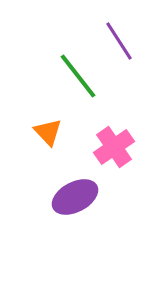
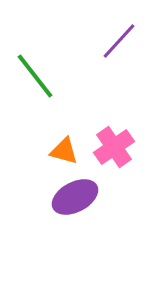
purple line: rotated 75 degrees clockwise
green line: moved 43 px left
orange triangle: moved 16 px right, 19 px down; rotated 32 degrees counterclockwise
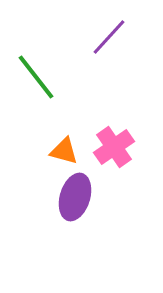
purple line: moved 10 px left, 4 px up
green line: moved 1 px right, 1 px down
purple ellipse: rotated 45 degrees counterclockwise
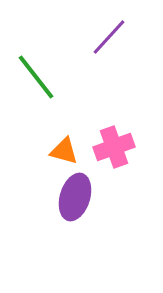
pink cross: rotated 15 degrees clockwise
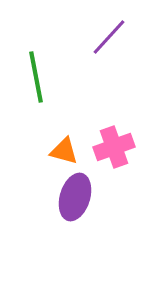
green line: rotated 27 degrees clockwise
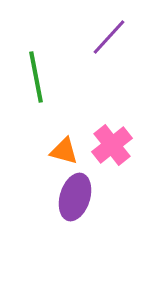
pink cross: moved 2 px left, 2 px up; rotated 18 degrees counterclockwise
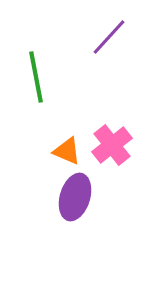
orange triangle: moved 3 px right; rotated 8 degrees clockwise
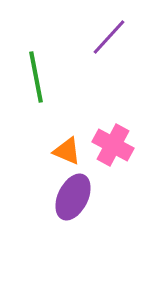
pink cross: moved 1 px right; rotated 24 degrees counterclockwise
purple ellipse: moved 2 px left; rotated 9 degrees clockwise
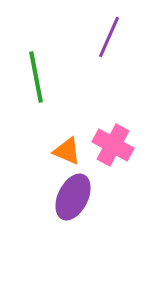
purple line: rotated 18 degrees counterclockwise
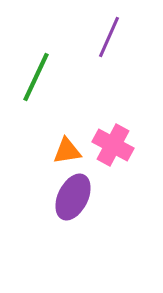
green line: rotated 36 degrees clockwise
orange triangle: rotated 32 degrees counterclockwise
